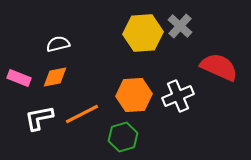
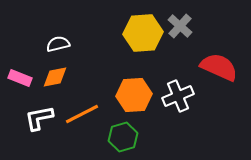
pink rectangle: moved 1 px right
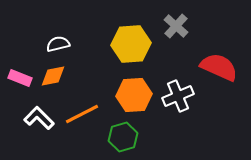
gray cross: moved 4 px left
yellow hexagon: moved 12 px left, 11 px down
orange diamond: moved 2 px left, 1 px up
white L-shape: rotated 56 degrees clockwise
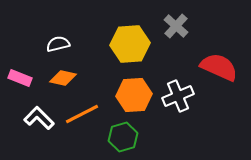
yellow hexagon: moved 1 px left
orange diamond: moved 10 px right, 2 px down; rotated 24 degrees clockwise
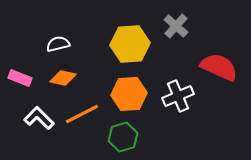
orange hexagon: moved 5 px left, 1 px up
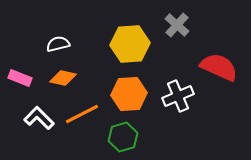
gray cross: moved 1 px right, 1 px up
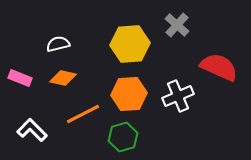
orange line: moved 1 px right
white L-shape: moved 7 px left, 12 px down
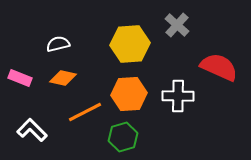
white cross: rotated 24 degrees clockwise
orange line: moved 2 px right, 2 px up
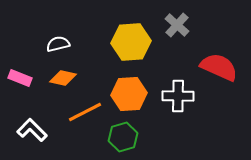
yellow hexagon: moved 1 px right, 2 px up
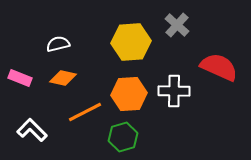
white cross: moved 4 px left, 5 px up
